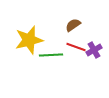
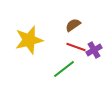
green line: moved 13 px right, 14 px down; rotated 35 degrees counterclockwise
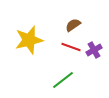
red line: moved 5 px left
green line: moved 1 px left, 11 px down
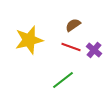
purple cross: rotated 21 degrees counterclockwise
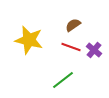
yellow star: rotated 28 degrees clockwise
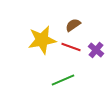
yellow star: moved 13 px right; rotated 24 degrees counterclockwise
purple cross: moved 2 px right
green line: rotated 15 degrees clockwise
